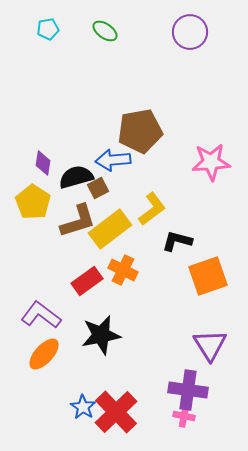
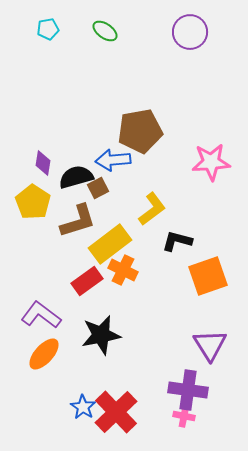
yellow rectangle: moved 15 px down
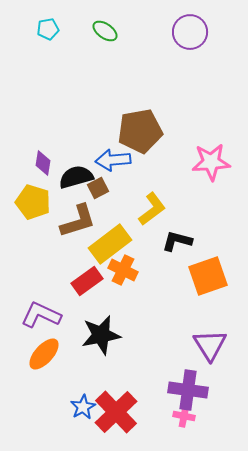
yellow pentagon: rotated 16 degrees counterclockwise
purple L-shape: rotated 12 degrees counterclockwise
blue star: rotated 10 degrees clockwise
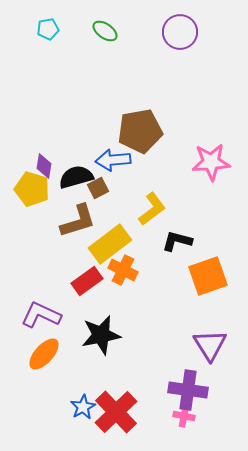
purple circle: moved 10 px left
purple diamond: moved 1 px right, 3 px down
yellow pentagon: moved 1 px left, 13 px up
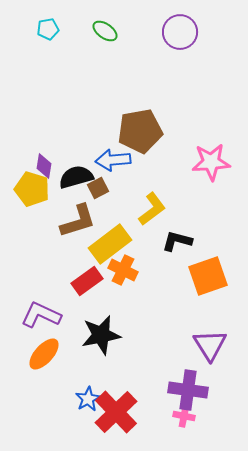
blue star: moved 5 px right, 8 px up
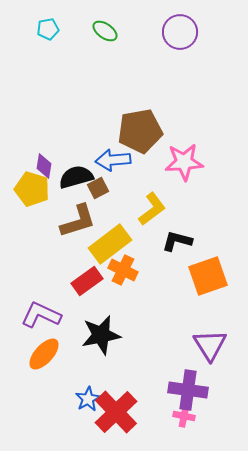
pink star: moved 27 px left
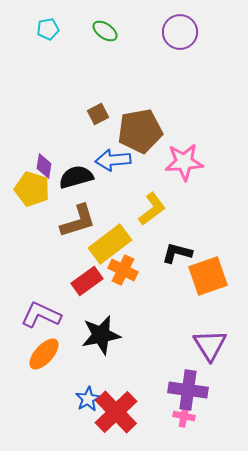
brown square: moved 74 px up
black L-shape: moved 12 px down
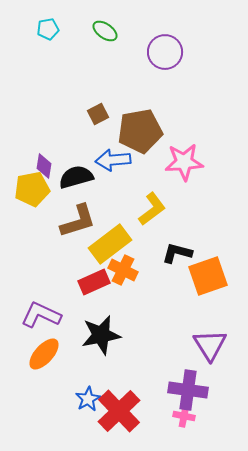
purple circle: moved 15 px left, 20 px down
yellow pentagon: rotated 28 degrees counterclockwise
red rectangle: moved 7 px right, 1 px down; rotated 12 degrees clockwise
red cross: moved 3 px right, 1 px up
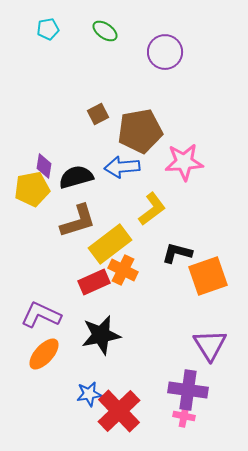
blue arrow: moved 9 px right, 7 px down
blue star: moved 1 px right, 5 px up; rotated 20 degrees clockwise
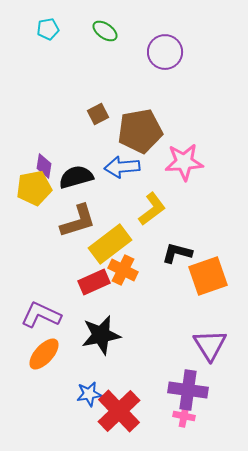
yellow pentagon: moved 2 px right, 1 px up
